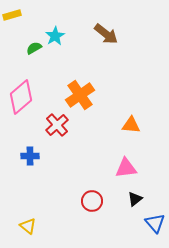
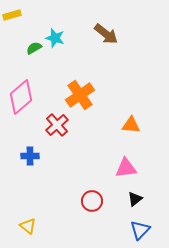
cyan star: moved 2 px down; rotated 24 degrees counterclockwise
blue triangle: moved 15 px left, 7 px down; rotated 25 degrees clockwise
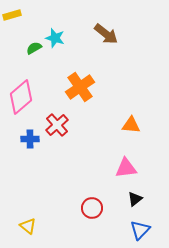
orange cross: moved 8 px up
blue cross: moved 17 px up
red circle: moved 7 px down
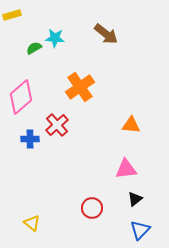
cyan star: rotated 12 degrees counterclockwise
pink triangle: moved 1 px down
yellow triangle: moved 4 px right, 3 px up
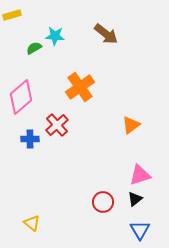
cyan star: moved 2 px up
orange triangle: rotated 42 degrees counterclockwise
pink triangle: moved 14 px right, 6 px down; rotated 10 degrees counterclockwise
red circle: moved 11 px right, 6 px up
blue triangle: rotated 15 degrees counterclockwise
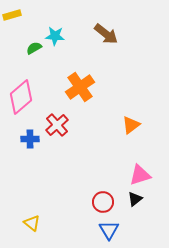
blue triangle: moved 31 px left
